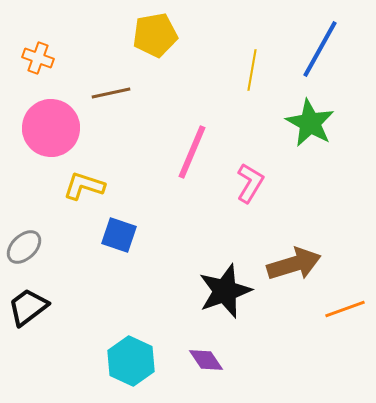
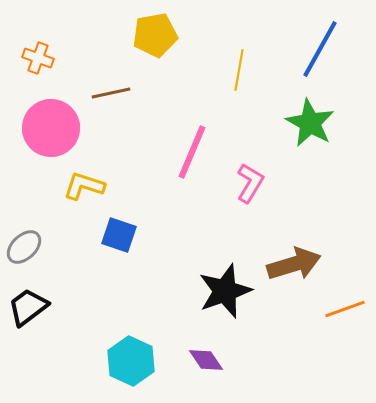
yellow line: moved 13 px left
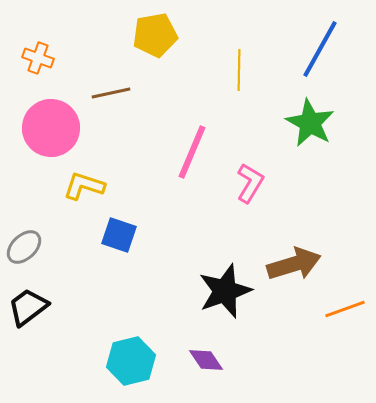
yellow line: rotated 9 degrees counterclockwise
cyan hexagon: rotated 21 degrees clockwise
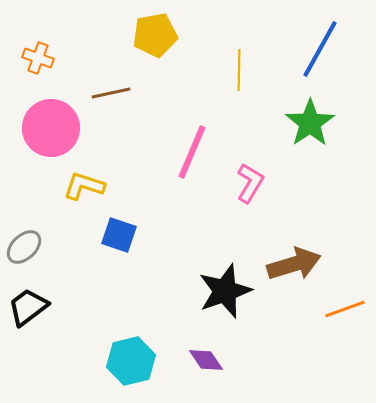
green star: rotated 9 degrees clockwise
